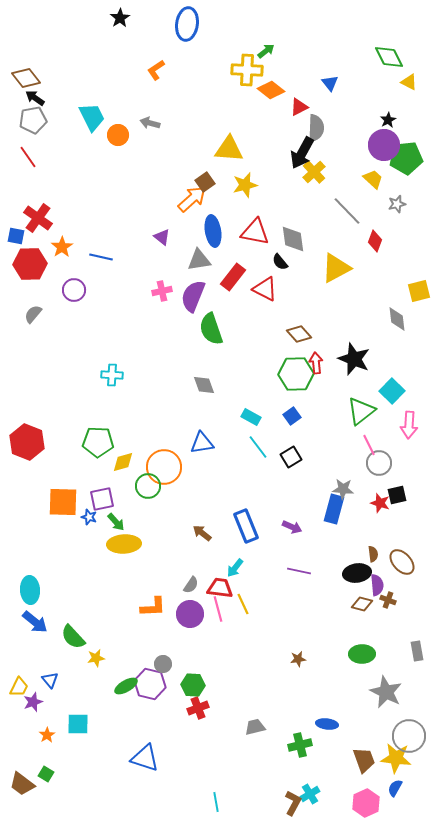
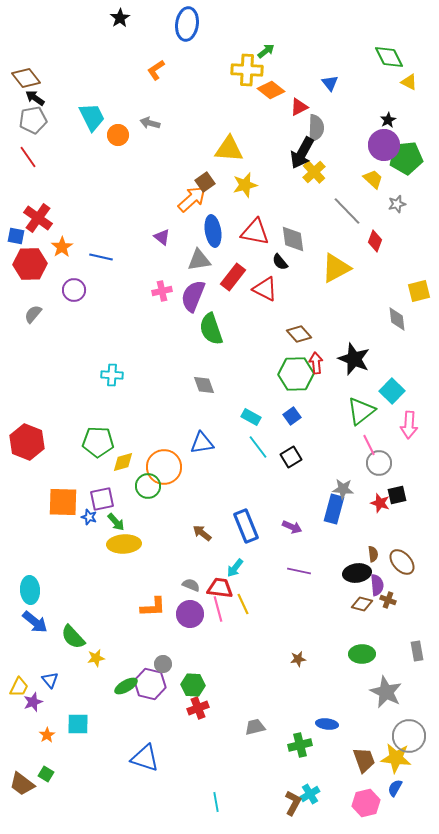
gray semicircle at (191, 585): rotated 102 degrees counterclockwise
pink hexagon at (366, 803): rotated 12 degrees clockwise
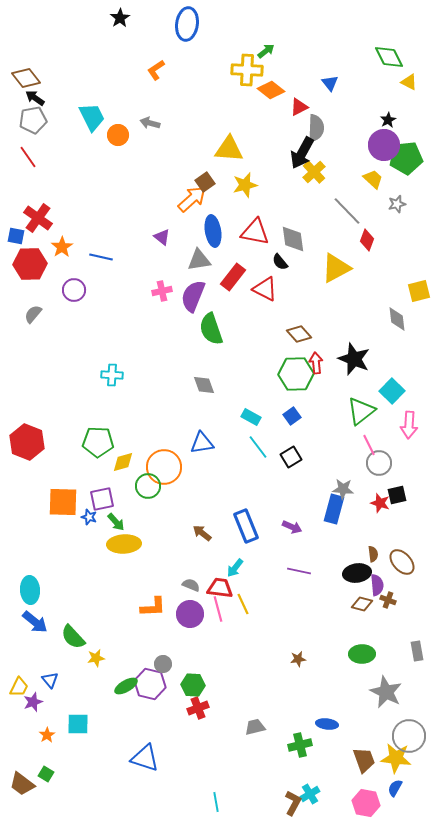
red diamond at (375, 241): moved 8 px left, 1 px up
pink hexagon at (366, 803): rotated 24 degrees clockwise
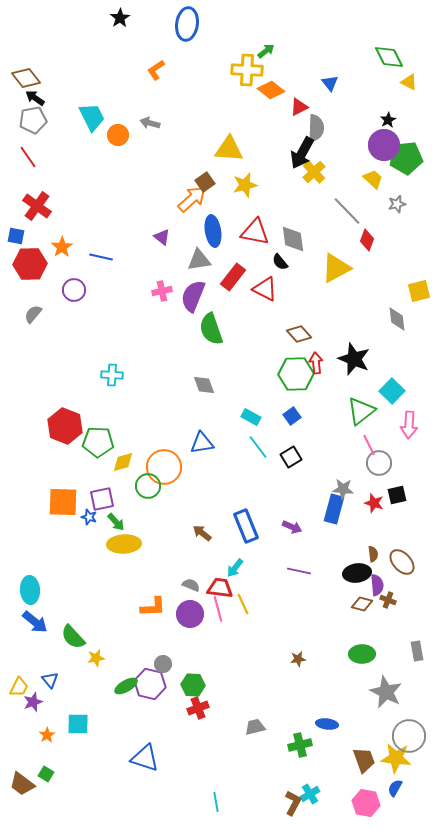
red cross at (38, 218): moved 1 px left, 12 px up
red hexagon at (27, 442): moved 38 px right, 16 px up
red star at (380, 503): moved 6 px left
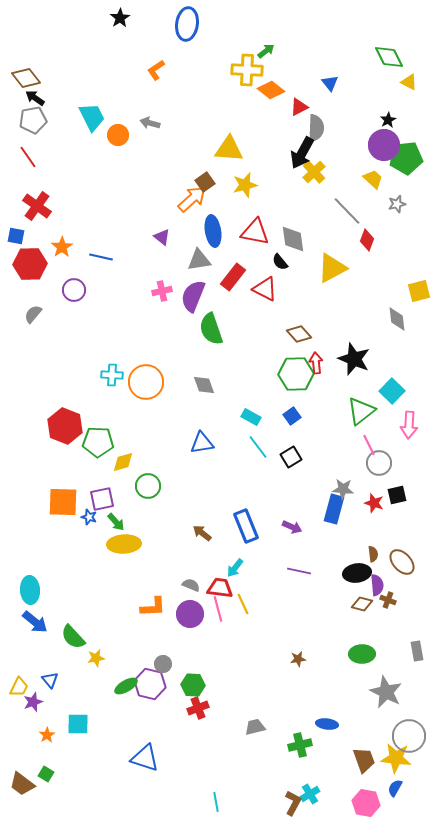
yellow triangle at (336, 268): moved 4 px left
orange circle at (164, 467): moved 18 px left, 85 px up
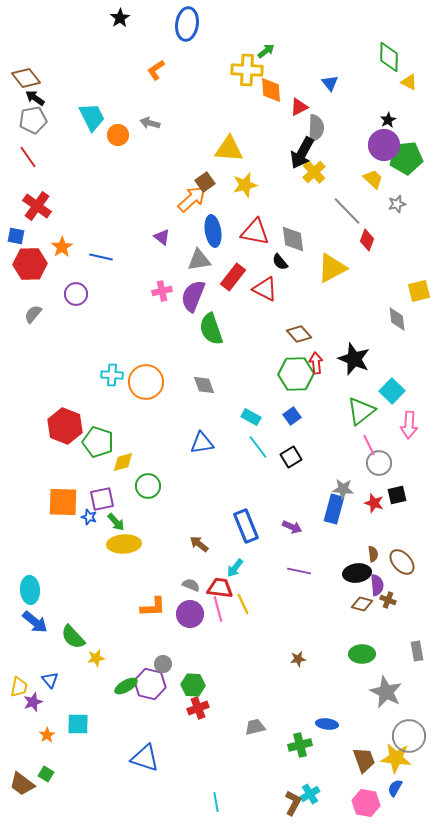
green diamond at (389, 57): rotated 28 degrees clockwise
orange diamond at (271, 90): rotated 48 degrees clockwise
purple circle at (74, 290): moved 2 px right, 4 px down
green pentagon at (98, 442): rotated 16 degrees clockwise
brown arrow at (202, 533): moved 3 px left, 11 px down
yellow trapezoid at (19, 687): rotated 15 degrees counterclockwise
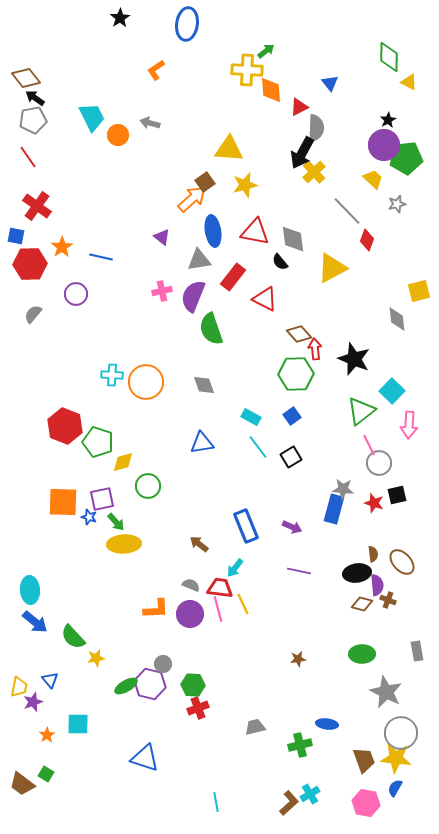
red triangle at (265, 289): moved 10 px down
red arrow at (316, 363): moved 1 px left, 14 px up
orange L-shape at (153, 607): moved 3 px right, 2 px down
gray circle at (409, 736): moved 8 px left, 3 px up
brown L-shape at (293, 803): moved 4 px left; rotated 20 degrees clockwise
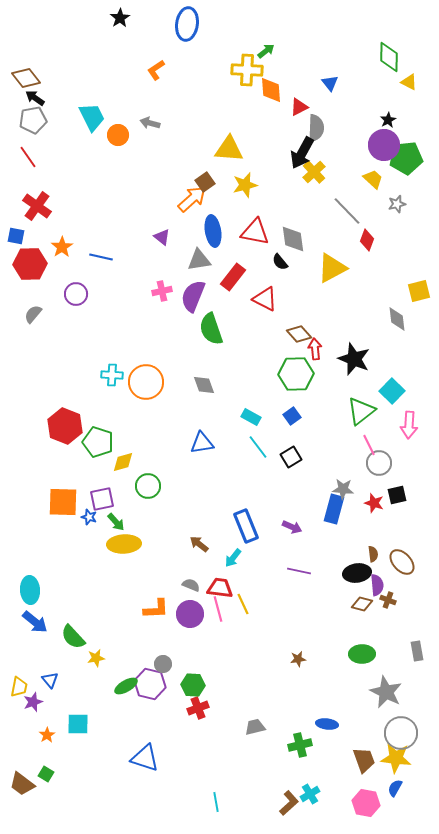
cyan arrow at (235, 568): moved 2 px left, 10 px up
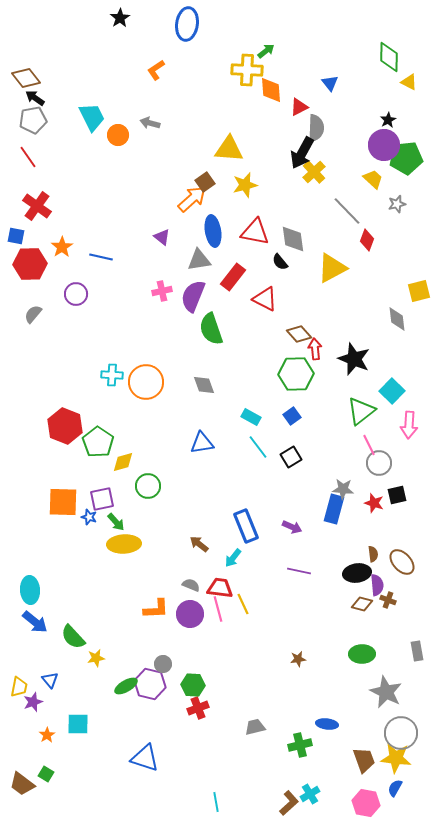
green pentagon at (98, 442): rotated 16 degrees clockwise
